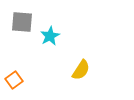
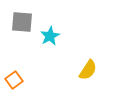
yellow semicircle: moved 7 px right
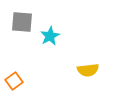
yellow semicircle: rotated 50 degrees clockwise
orange square: moved 1 px down
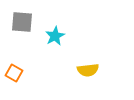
cyan star: moved 5 px right
orange square: moved 8 px up; rotated 24 degrees counterclockwise
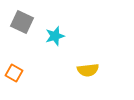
gray square: rotated 20 degrees clockwise
cyan star: rotated 12 degrees clockwise
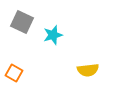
cyan star: moved 2 px left, 1 px up
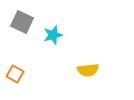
orange square: moved 1 px right, 1 px down
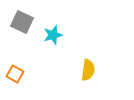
yellow semicircle: rotated 75 degrees counterclockwise
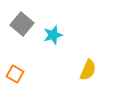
gray square: moved 2 px down; rotated 15 degrees clockwise
yellow semicircle: rotated 15 degrees clockwise
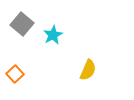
cyan star: rotated 12 degrees counterclockwise
orange square: rotated 18 degrees clockwise
